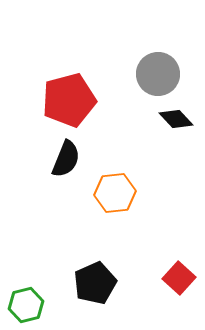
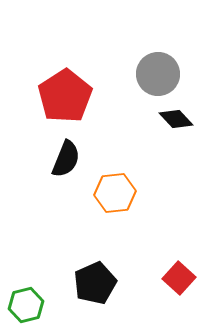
red pentagon: moved 4 px left, 4 px up; rotated 18 degrees counterclockwise
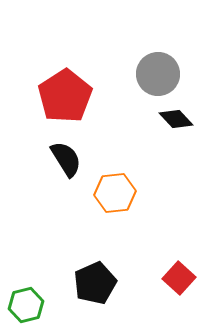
black semicircle: rotated 54 degrees counterclockwise
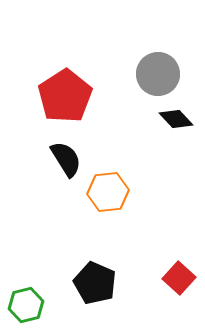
orange hexagon: moved 7 px left, 1 px up
black pentagon: rotated 24 degrees counterclockwise
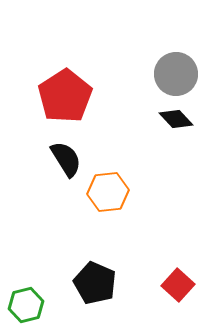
gray circle: moved 18 px right
red square: moved 1 px left, 7 px down
